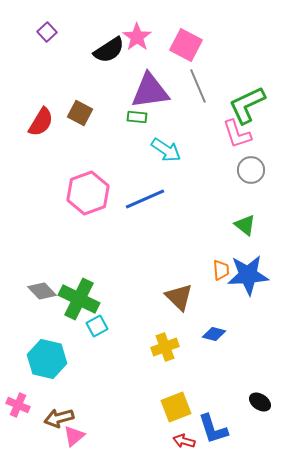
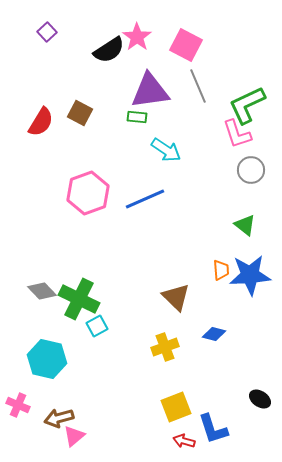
blue star: moved 2 px right
brown triangle: moved 3 px left
black ellipse: moved 3 px up
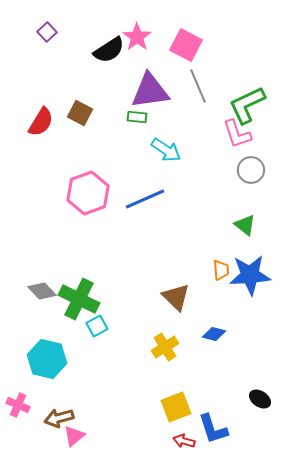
yellow cross: rotated 12 degrees counterclockwise
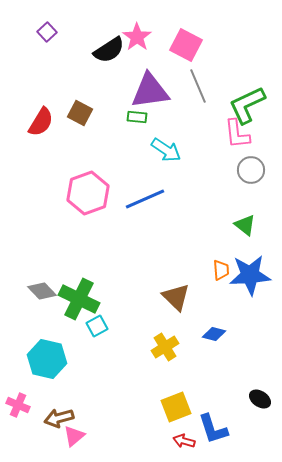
pink L-shape: rotated 12 degrees clockwise
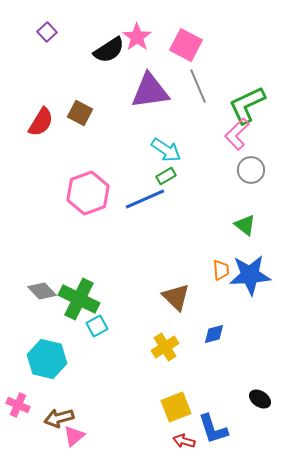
green rectangle: moved 29 px right, 59 px down; rotated 36 degrees counterclockwise
pink L-shape: rotated 52 degrees clockwise
blue diamond: rotated 30 degrees counterclockwise
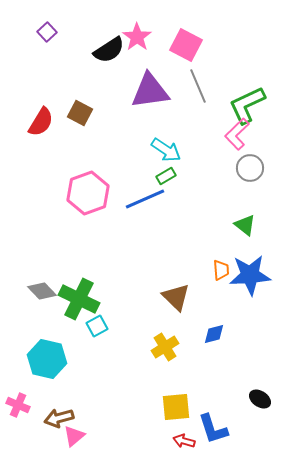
gray circle: moved 1 px left, 2 px up
yellow square: rotated 16 degrees clockwise
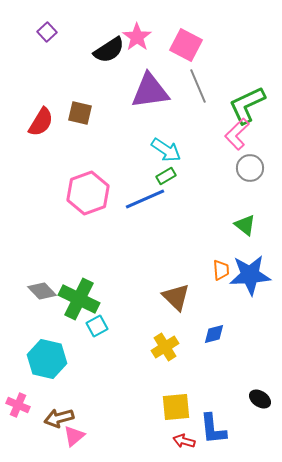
brown square: rotated 15 degrees counterclockwise
blue L-shape: rotated 12 degrees clockwise
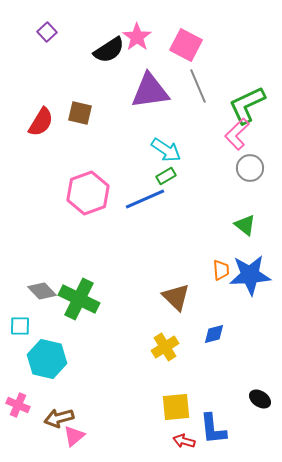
cyan square: moved 77 px left; rotated 30 degrees clockwise
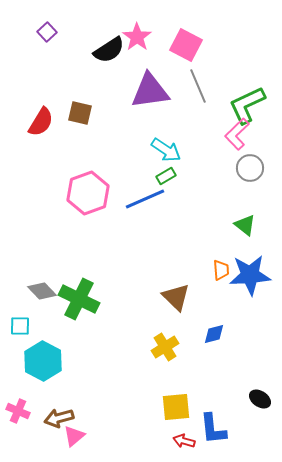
cyan hexagon: moved 4 px left, 2 px down; rotated 15 degrees clockwise
pink cross: moved 6 px down
